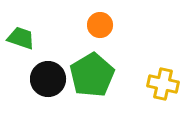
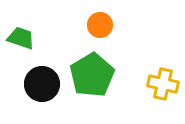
black circle: moved 6 px left, 5 px down
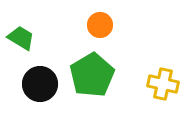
green trapezoid: rotated 12 degrees clockwise
black circle: moved 2 px left
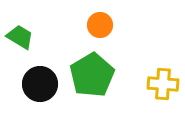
green trapezoid: moved 1 px left, 1 px up
yellow cross: rotated 8 degrees counterclockwise
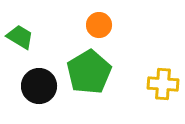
orange circle: moved 1 px left
green pentagon: moved 3 px left, 3 px up
black circle: moved 1 px left, 2 px down
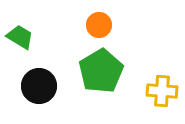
green pentagon: moved 12 px right, 1 px up
yellow cross: moved 1 px left, 7 px down
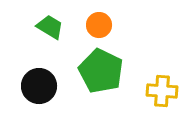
green trapezoid: moved 30 px right, 10 px up
green pentagon: rotated 15 degrees counterclockwise
